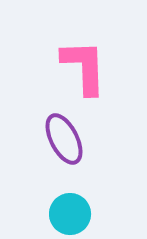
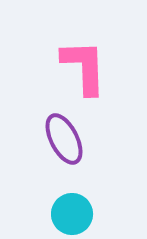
cyan circle: moved 2 px right
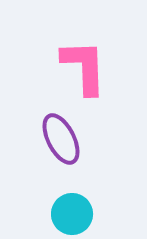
purple ellipse: moved 3 px left
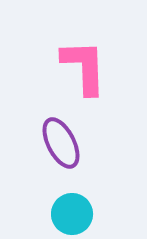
purple ellipse: moved 4 px down
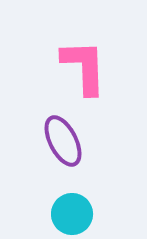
purple ellipse: moved 2 px right, 2 px up
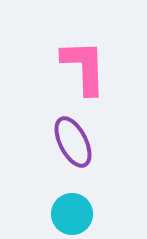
purple ellipse: moved 10 px right, 1 px down
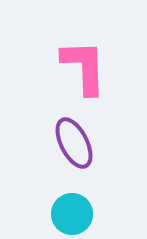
purple ellipse: moved 1 px right, 1 px down
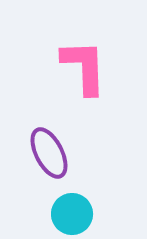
purple ellipse: moved 25 px left, 10 px down
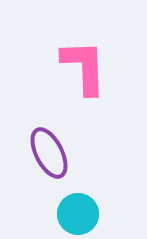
cyan circle: moved 6 px right
